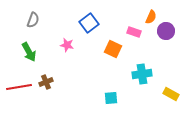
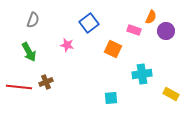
pink rectangle: moved 2 px up
red line: rotated 15 degrees clockwise
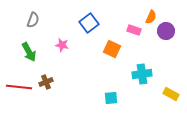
pink star: moved 5 px left
orange square: moved 1 px left
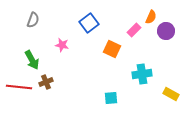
pink rectangle: rotated 64 degrees counterclockwise
green arrow: moved 3 px right, 8 px down
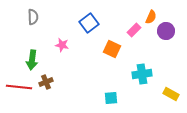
gray semicircle: moved 3 px up; rotated 21 degrees counterclockwise
green arrow: rotated 36 degrees clockwise
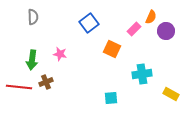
pink rectangle: moved 1 px up
pink star: moved 2 px left, 9 px down
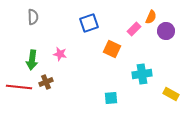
blue square: rotated 18 degrees clockwise
